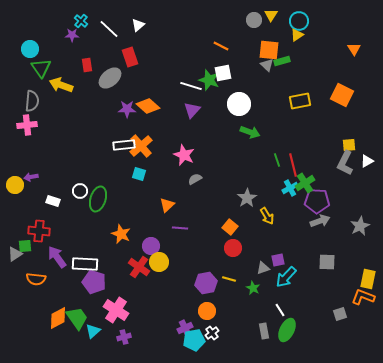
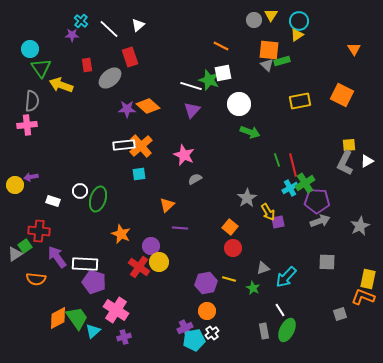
cyan square at (139, 174): rotated 24 degrees counterclockwise
yellow arrow at (267, 216): moved 1 px right, 4 px up
green square at (25, 246): rotated 32 degrees counterclockwise
purple square at (278, 260): moved 38 px up
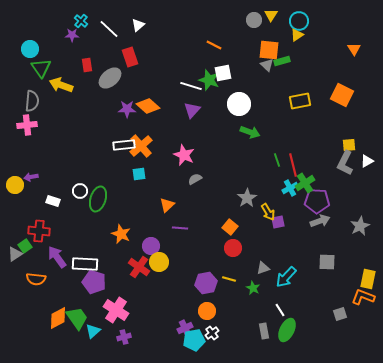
orange line at (221, 46): moved 7 px left, 1 px up
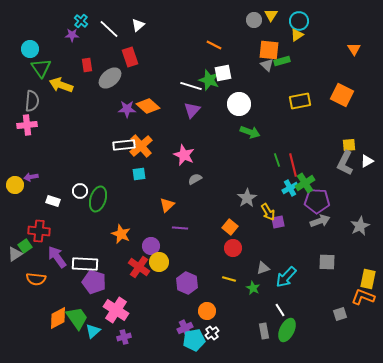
purple hexagon at (206, 283): moved 19 px left; rotated 25 degrees counterclockwise
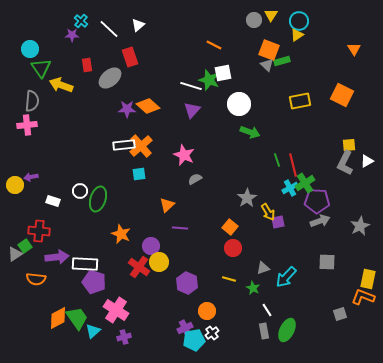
orange square at (269, 50): rotated 15 degrees clockwise
purple arrow at (57, 257): rotated 120 degrees clockwise
white line at (280, 310): moved 13 px left
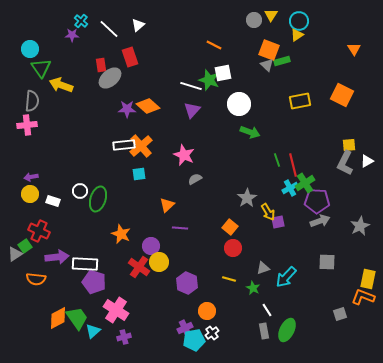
red rectangle at (87, 65): moved 14 px right
yellow circle at (15, 185): moved 15 px right, 9 px down
red cross at (39, 231): rotated 20 degrees clockwise
